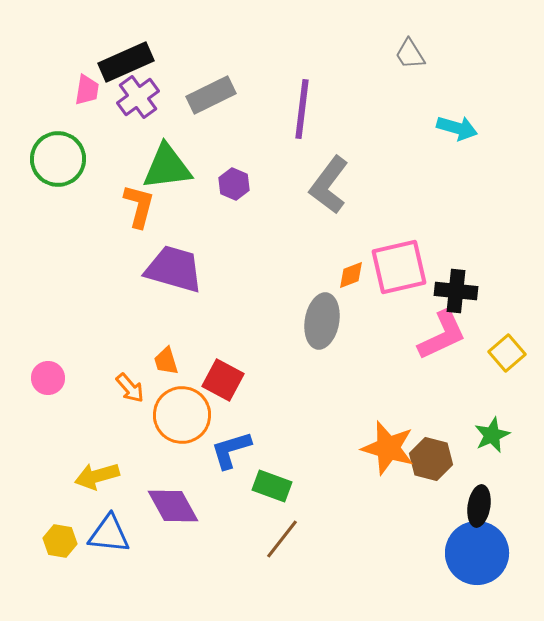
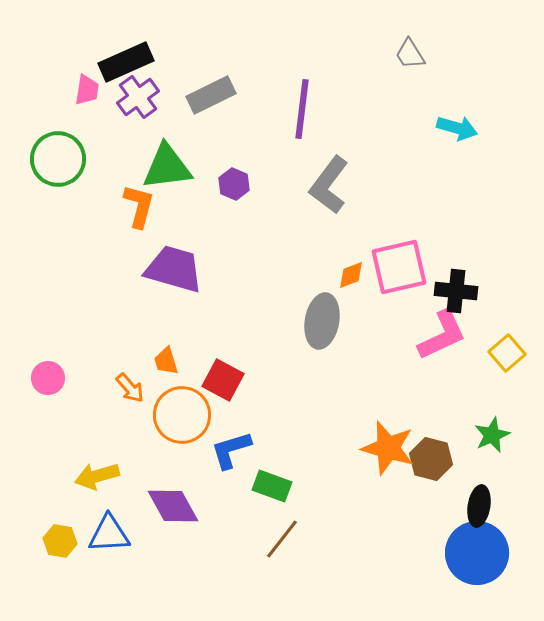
blue triangle: rotated 9 degrees counterclockwise
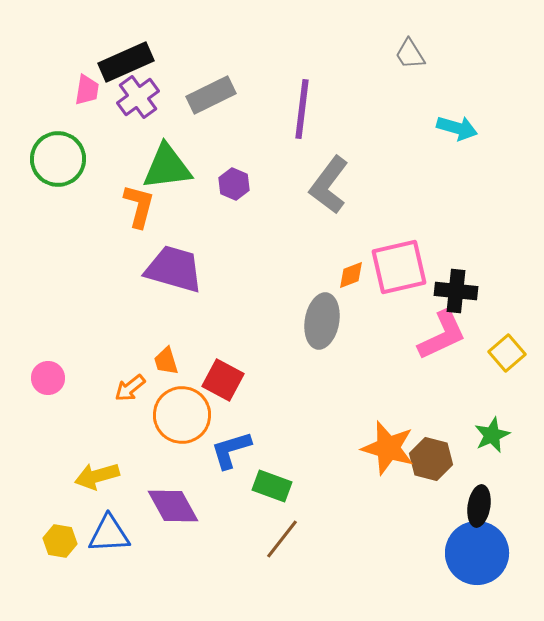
orange arrow: rotated 92 degrees clockwise
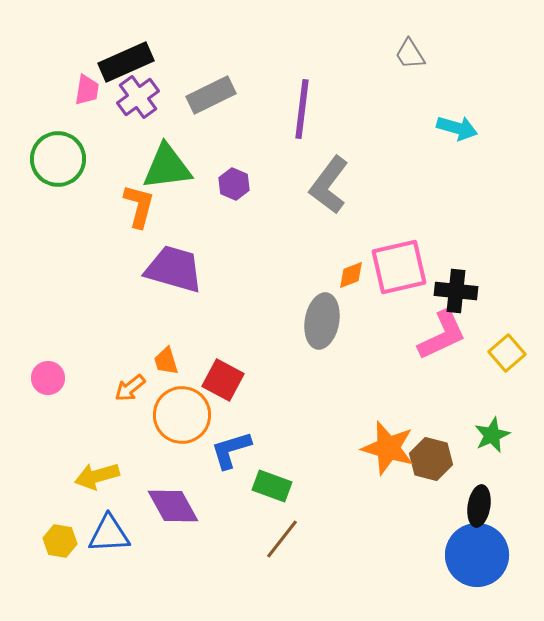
blue circle: moved 2 px down
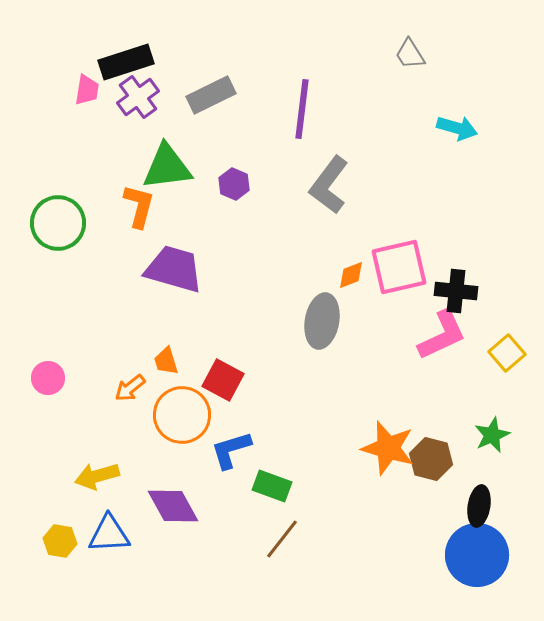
black rectangle: rotated 6 degrees clockwise
green circle: moved 64 px down
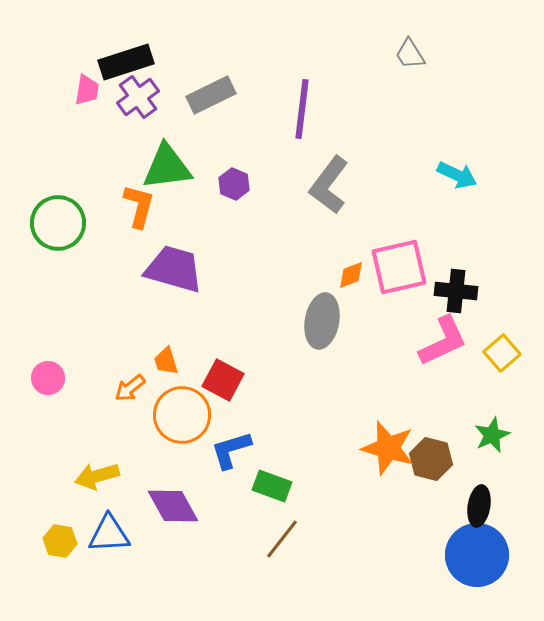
cyan arrow: moved 47 px down; rotated 9 degrees clockwise
pink L-shape: moved 1 px right, 6 px down
yellow square: moved 5 px left
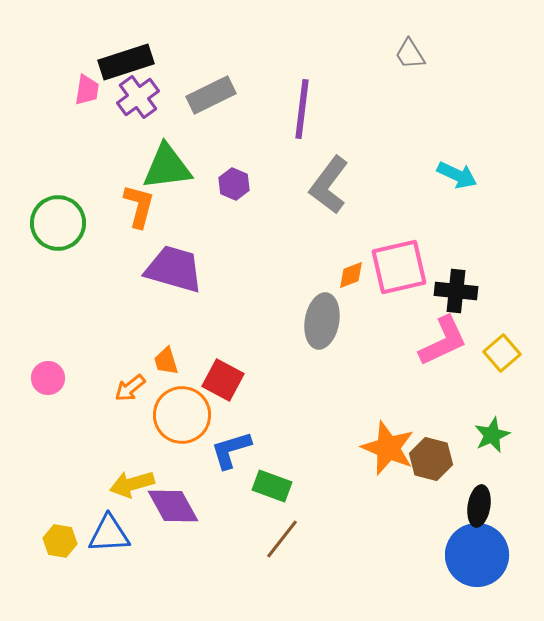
orange star: rotated 6 degrees clockwise
yellow arrow: moved 35 px right, 8 px down
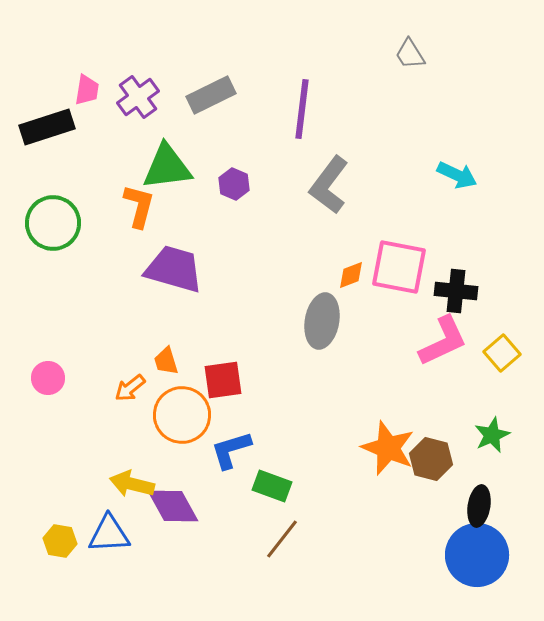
black rectangle: moved 79 px left, 65 px down
green circle: moved 5 px left
pink square: rotated 24 degrees clockwise
red square: rotated 36 degrees counterclockwise
yellow arrow: rotated 30 degrees clockwise
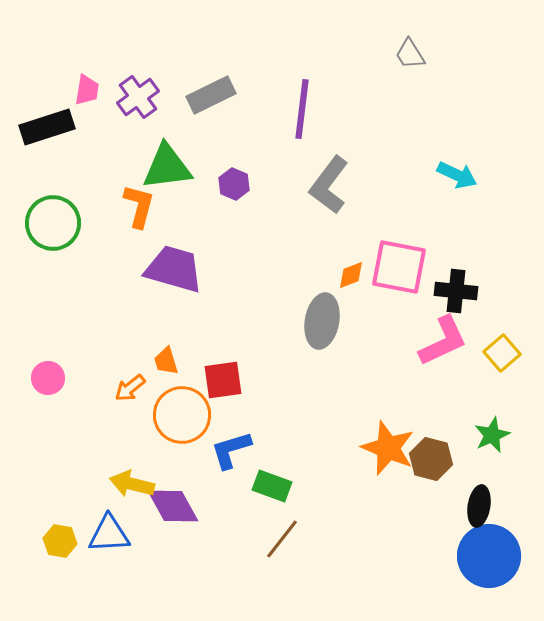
blue circle: moved 12 px right, 1 px down
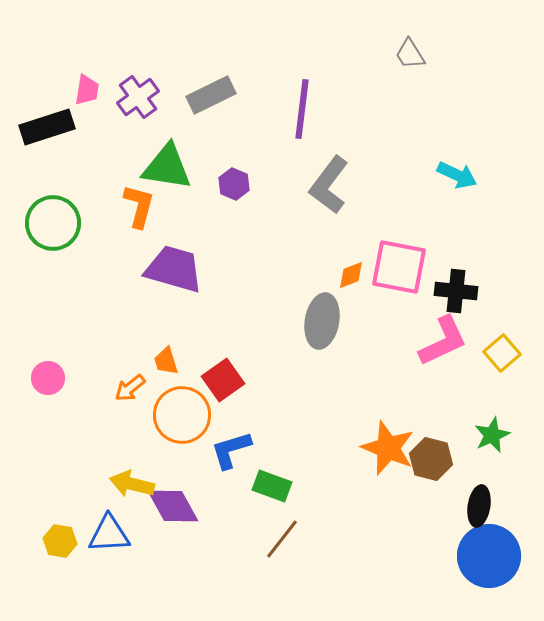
green triangle: rotated 16 degrees clockwise
red square: rotated 27 degrees counterclockwise
